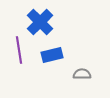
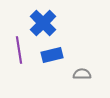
blue cross: moved 3 px right, 1 px down
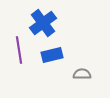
blue cross: rotated 8 degrees clockwise
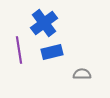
blue cross: moved 1 px right
blue rectangle: moved 3 px up
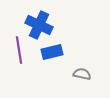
blue cross: moved 5 px left, 2 px down; rotated 28 degrees counterclockwise
gray semicircle: rotated 12 degrees clockwise
